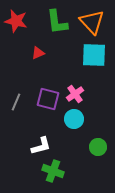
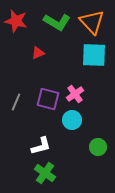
green L-shape: rotated 52 degrees counterclockwise
cyan circle: moved 2 px left, 1 px down
green cross: moved 8 px left, 2 px down; rotated 15 degrees clockwise
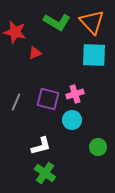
red star: moved 1 px left, 11 px down
red triangle: moved 3 px left
pink cross: rotated 18 degrees clockwise
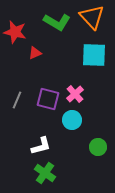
orange triangle: moved 5 px up
pink cross: rotated 24 degrees counterclockwise
gray line: moved 1 px right, 2 px up
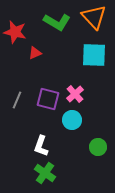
orange triangle: moved 2 px right
white L-shape: rotated 125 degrees clockwise
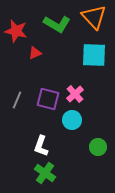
green L-shape: moved 2 px down
red star: moved 1 px right, 1 px up
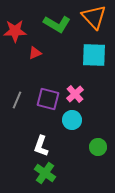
red star: moved 1 px left; rotated 15 degrees counterclockwise
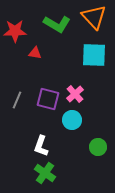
red triangle: rotated 32 degrees clockwise
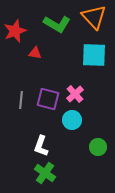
red star: rotated 20 degrees counterclockwise
gray line: moved 4 px right; rotated 18 degrees counterclockwise
